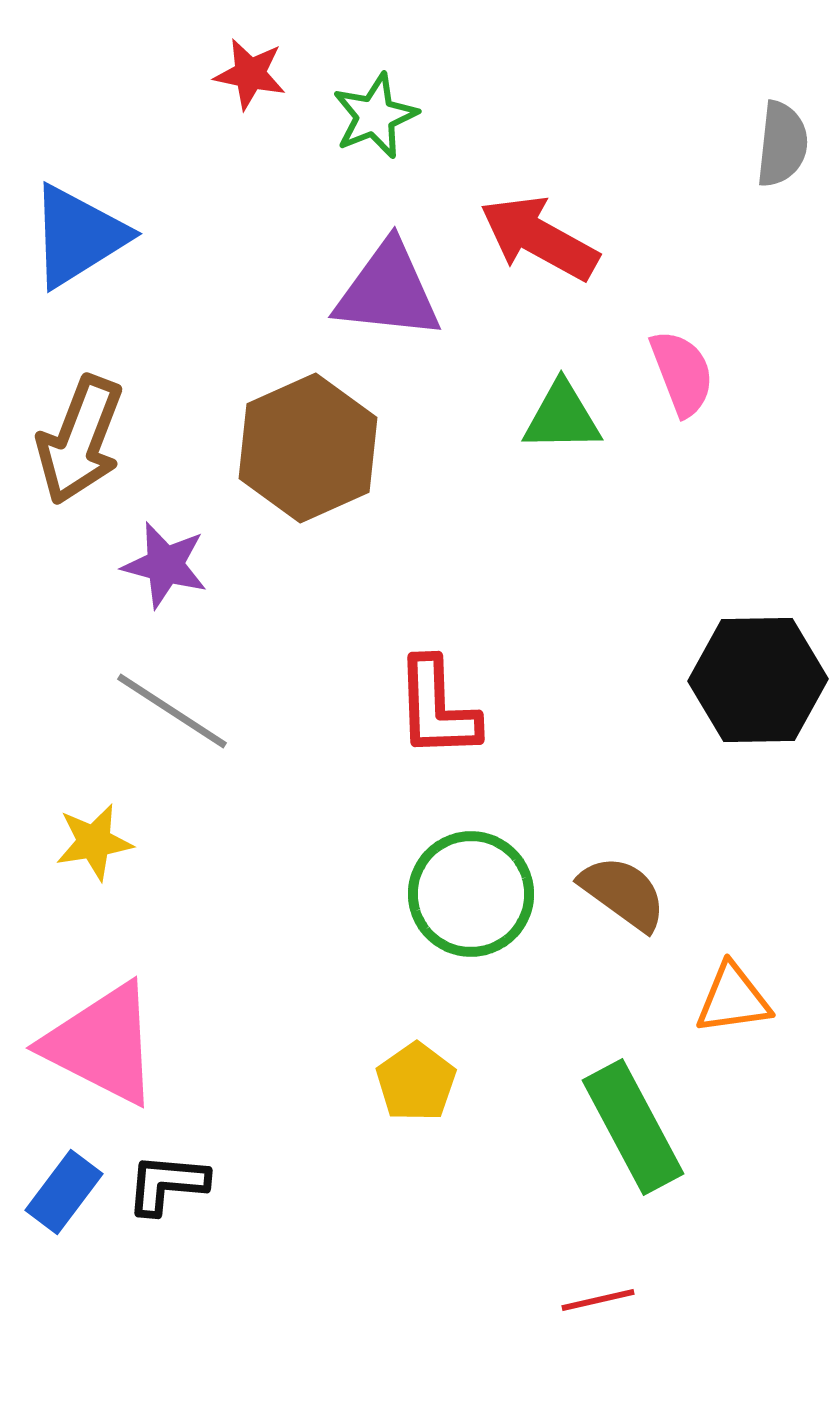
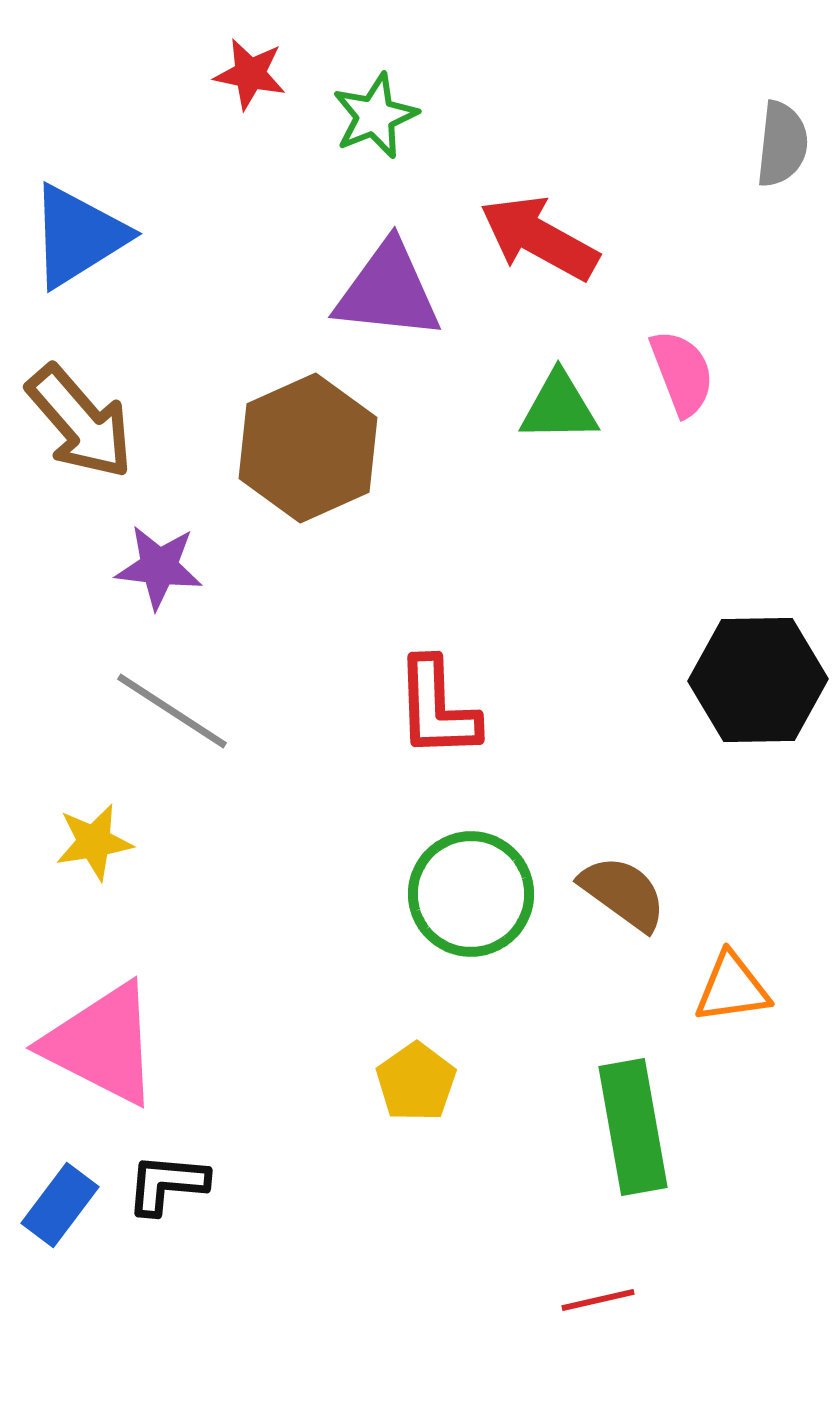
green triangle: moved 3 px left, 10 px up
brown arrow: moved 18 px up; rotated 62 degrees counterclockwise
purple star: moved 6 px left, 2 px down; rotated 8 degrees counterclockwise
orange triangle: moved 1 px left, 11 px up
green rectangle: rotated 18 degrees clockwise
blue rectangle: moved 4 px left, 13 px down
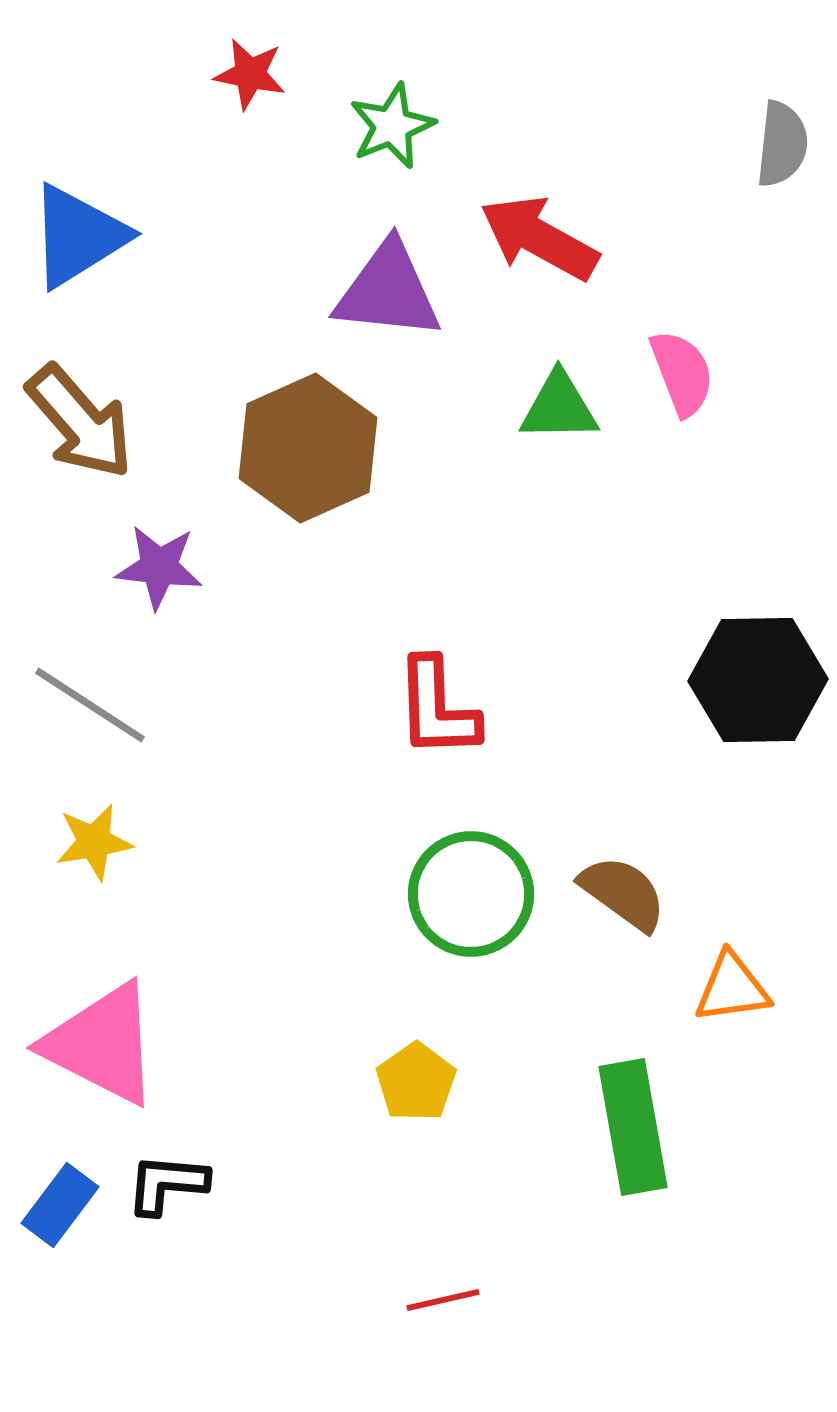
green star: moved 17 px right, 10 px down
gray line: moved 82 px left, 6 px up
red line: moved 155 px left
